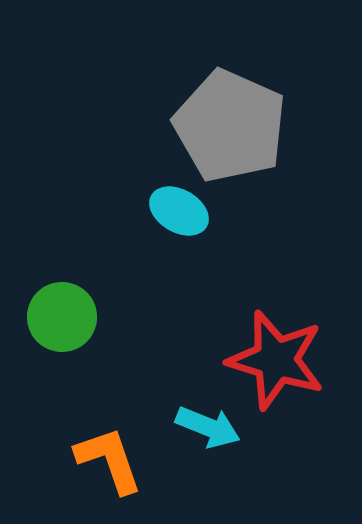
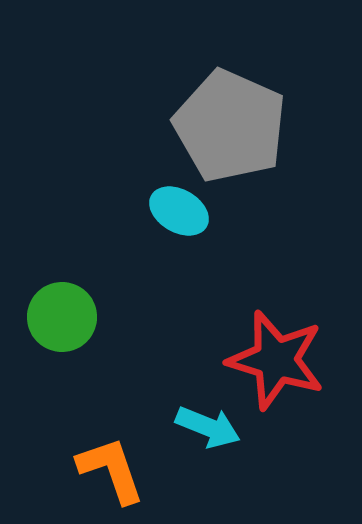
orange L-shape: moved 2 px right, 10 px down
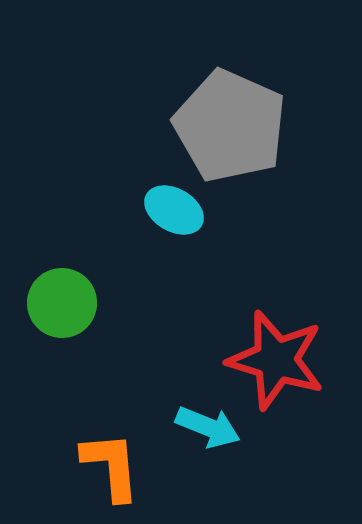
cyan ellipse: moved 5 px left, 1 px up
green circle: moved 14 px up
orange L-shape: moved 4 px up; rotated 14 degrees clockwise
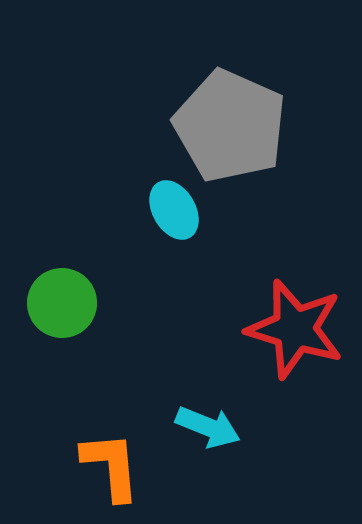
cyan ellipse: rotated 30 degrees clockwise
red star: moved 19 px right, 31 px up
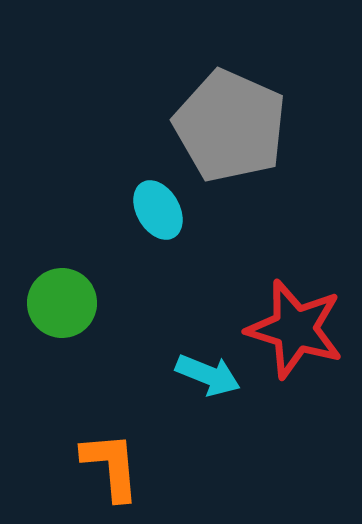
cyan ellipse: moved 16 px left
cyan arrow: moved 52 px up
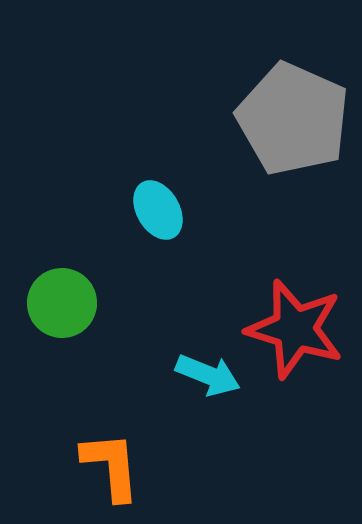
gray pentagon: moved 63 px right, 7 px up
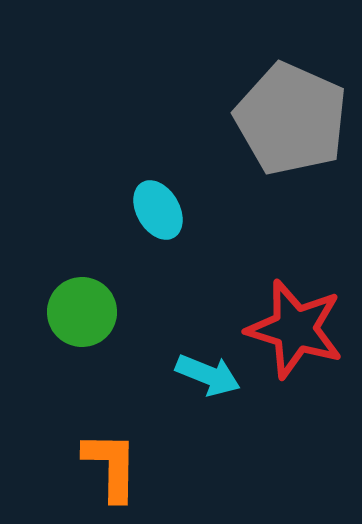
gray pentagon: moved 2 px left
green circle: moved 20 px right, 9 px down
orange L-shape: rotated 6 degrees clockwise
